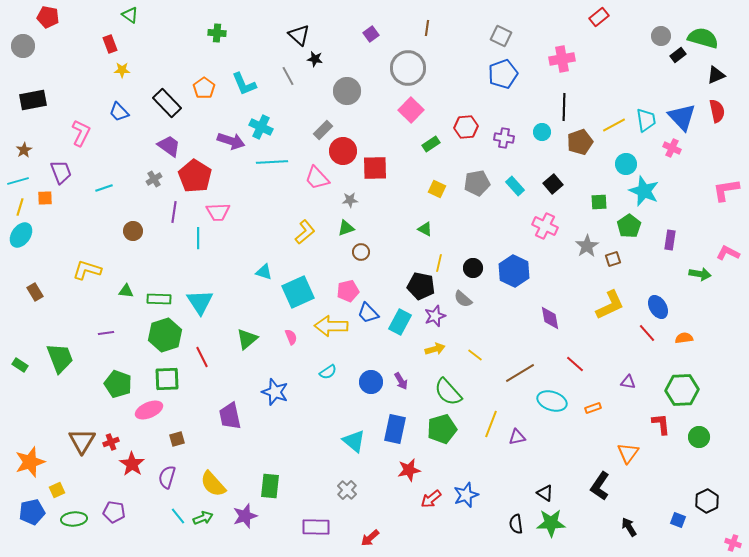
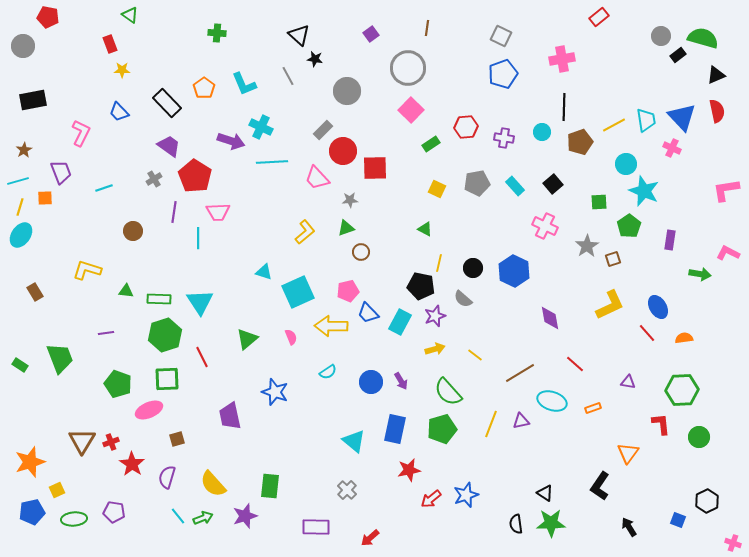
purple triangle at (517, 437): moved 4 px right, 16 px up
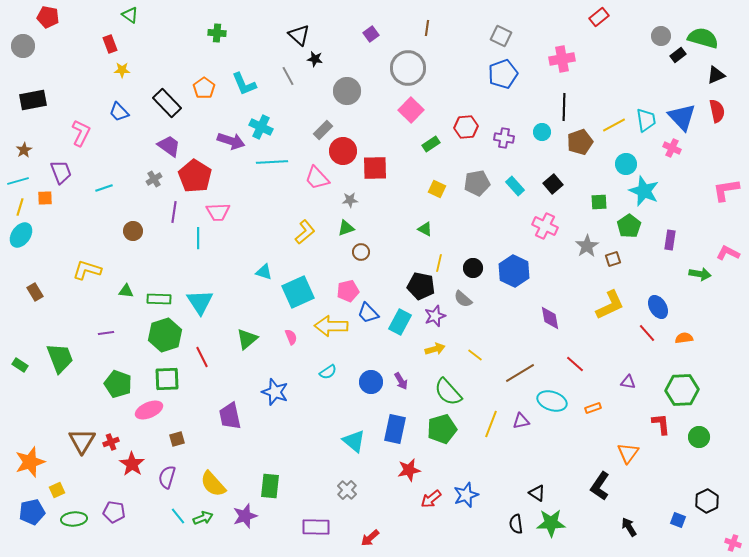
black triangle at (545, 493): moved 8 px left
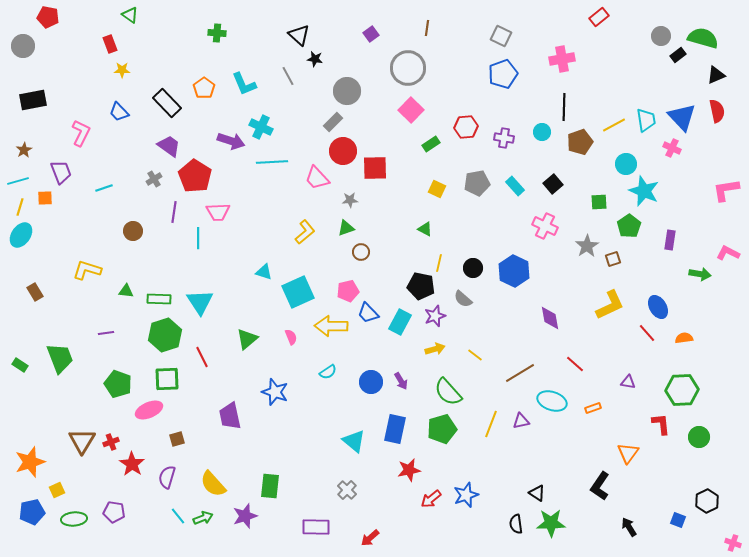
gray rectangle at (323, 130): moved 10 px right, 8 px up
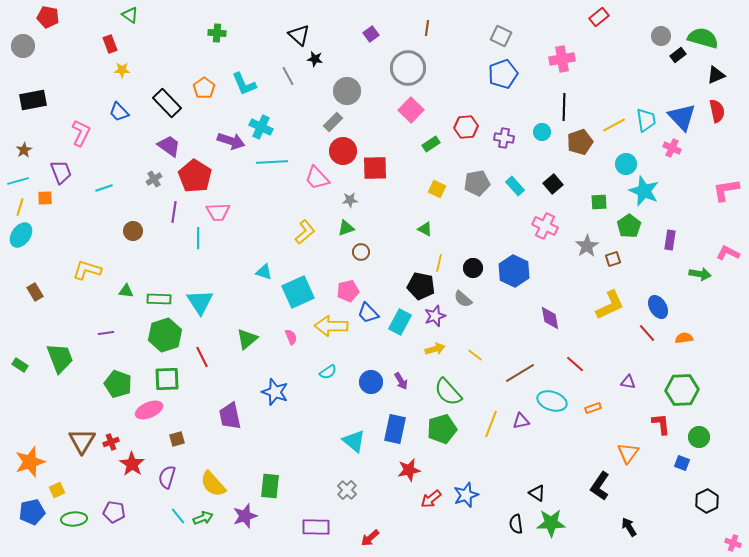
blue square at (678, 520): moved 4 px right, 57 px up
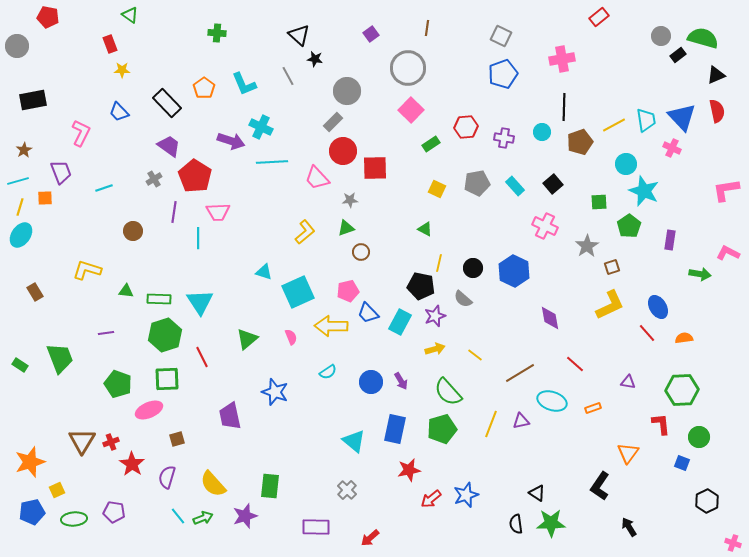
gray circle at (23, 46): moved 6 px left
brown square at (613, 259): moved 1 px left, 8 px down
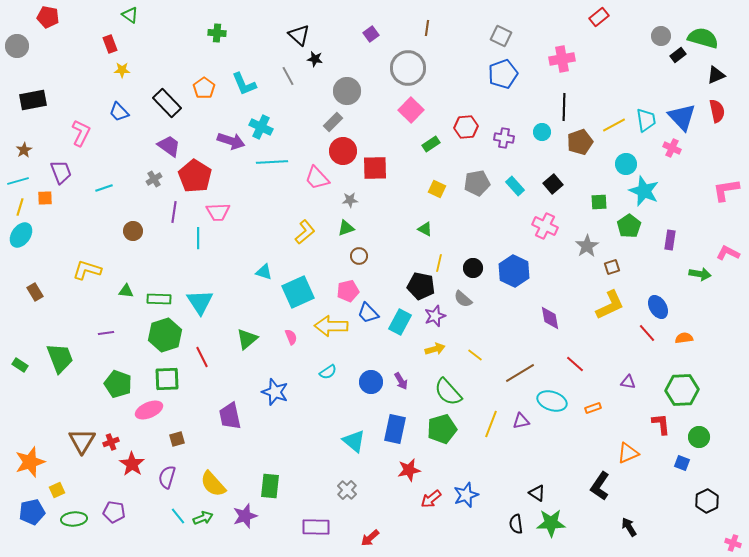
brown circle at (361, 252): moved 2 px left, 4 px down
orange triangle at (628, 453): rotated 30 degrees clockwise
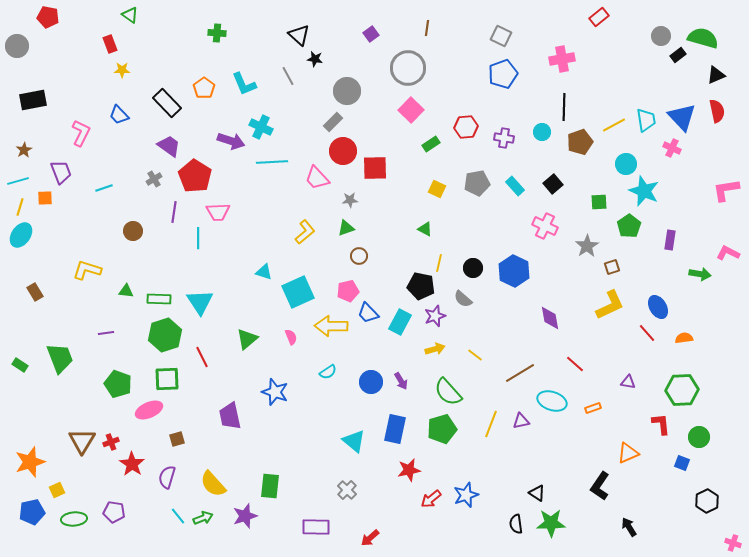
blue trapezoid at (119, 112): moved 3 px down
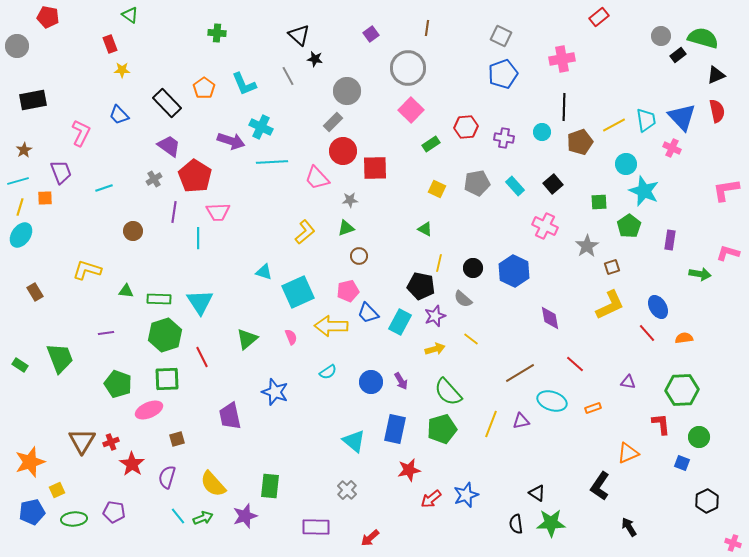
pink L-shape at (728, 253): rotated 10 degrees counterclockwise
yellow line at (475, 355): moved 4 px left, 16 px up
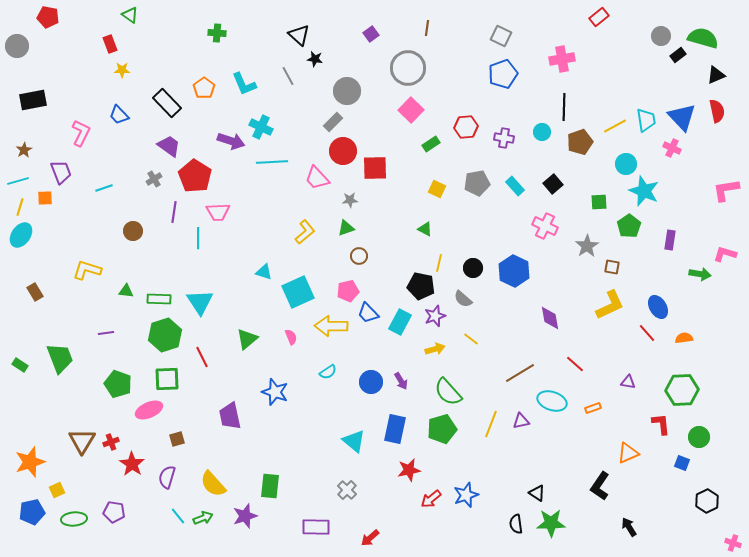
yellow line at (614, 125): moved 1 px right, 1 px down
pink L-shape at (728, 253): moved 3 px left, 1 px down
brown square at (612, 267): rotated 28 degrees clockwise
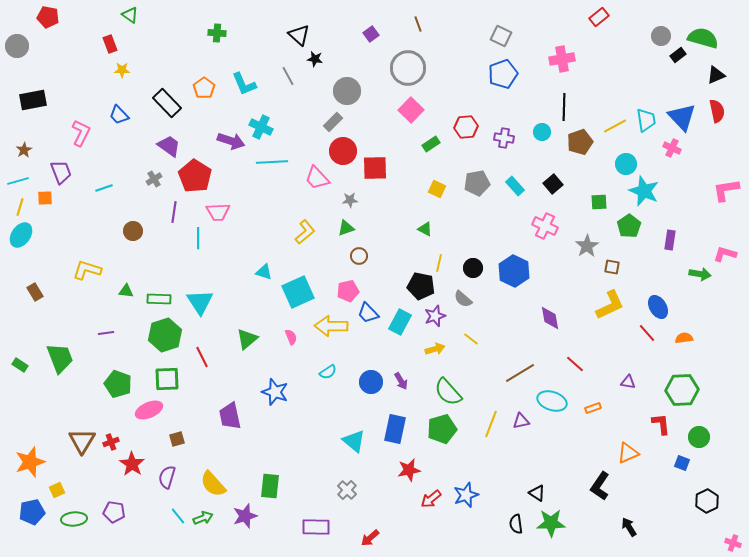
brown line at (427, 28): moved 9 px left, 4 px up; rotated 28 degrees counterclockwise
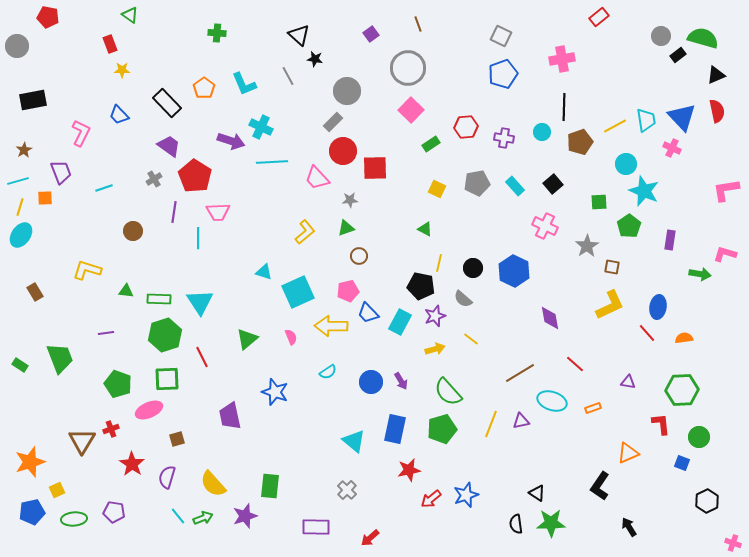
blue ellipse at (658, 307): rotated 40 degrees clockwise
red cross at (111, 442): moved 13 px up
